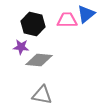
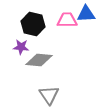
blue triangle: rotated 36 degrees clockwise
gray triangle: moved 7 px right; rotated 45 degrees clockwise
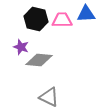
pink trapezoid: moved 5 px left
black hexagon: moved 3 px right, 5 px up
purple star: rotated 14 degrees clockwise
gray triangle: moved 2 px down; rotated 30 degrees counterclockwise
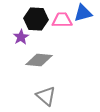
blue triangle: moved 3 px left, 1 px up; rotated 12 degrees counterclockwise
black hexagon: rotated 10 degrees counterclockwise
purple star: moved 10 px up; rotated 21 degrees clockwise
gray triangle: moved 3 px left, 1 px up; rotated 15 degrees clockwise
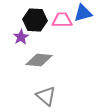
black hexagon: moved 1 px left, 1 px down
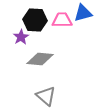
gray diamond: moved 1 px right, 1 px up
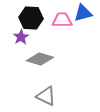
black hexagon: moved 4 px left, 2 px up
gray diamond: rotated 12 degrees clockwise
gray triangle: rotated 15 degrees counterclockwise
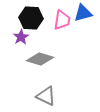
pink trapezoid: rotated 100 degrees clockwise
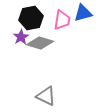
black hexagon: rotated 15 degrees counterclockwise
gray diamond: moved 16 px up
